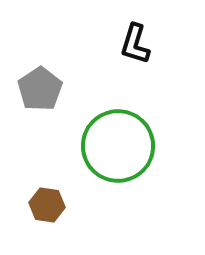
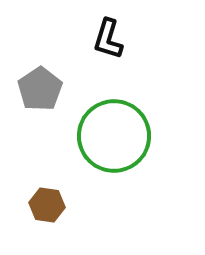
black L-shape: moved 27 px left, 5 px up
green circle: moved 4 px left, 10 px up
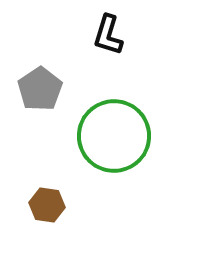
black L-shape: moved 4 px up
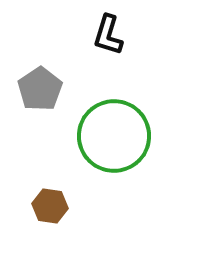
brown hexagon: moved 3 px right, 1 px down
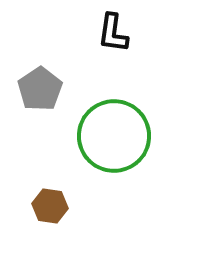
black L-shape: moved 5 px right, 2 px up; rotated 9 degrees counterclockwise
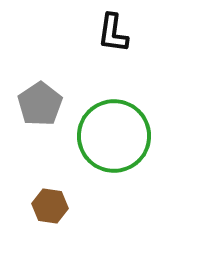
gray pentagon: moved 15 px down
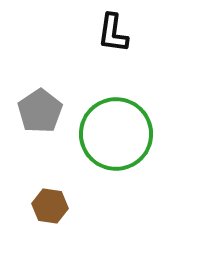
gray pentagon: moved 7 px down
green circle: moved 2 px right, 2 px up
